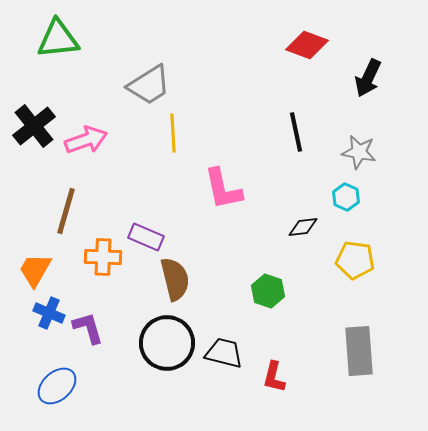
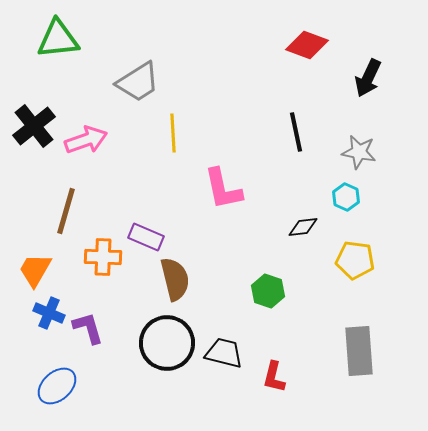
gray trapezoid: moved 11 px left, 3 px up
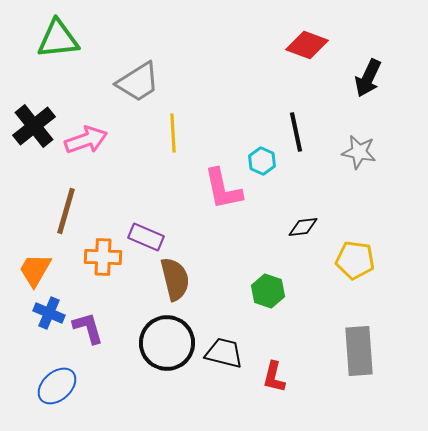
cyan hexagon: moved 84 px left, 36 px up
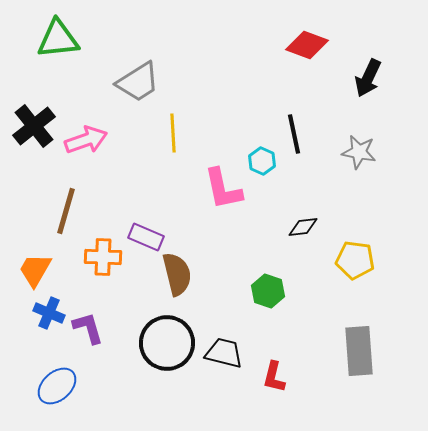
black line: moved 2 px left, 2 px down
brown semicircle: moved 2 px right, 5 px up
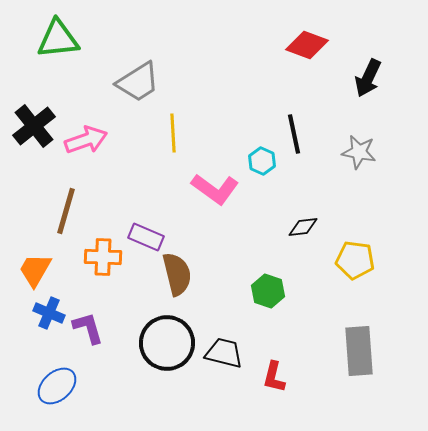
pink L-shape: moved 8 px left; rotated 42 degrees counterclockwise
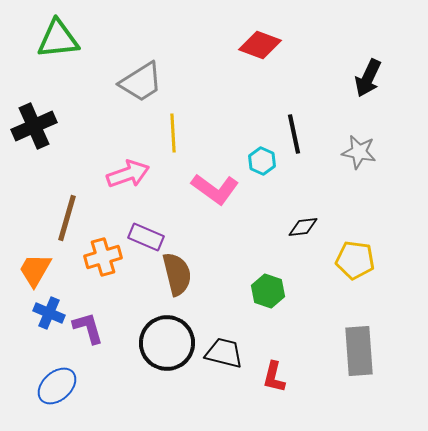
red diamond: moved 47 px left
gray trapezoid: moved 3 px right
black cross: rotated 15 degrees clockwise
pink arrow: moved 42 px right, 34 px down
brown line: moved 1 px right, 7 px down
orange cross: rotated 18 degrees counterclockwise
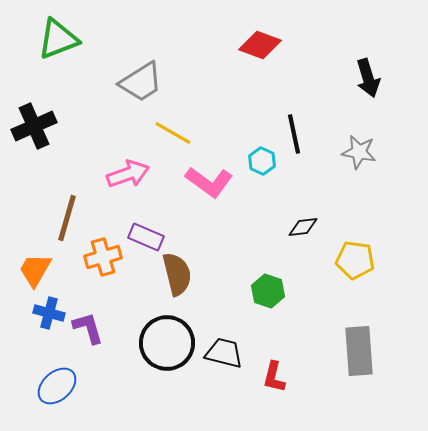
green triangle: rotated 15 degrees counterclockwise
black arrow: rotated 42 degrees counterclockwise
yellow line: rotated 57 degrees counterclockwise
pink L-shape: moved 6 px left, 7 px up
blue cross: rotated 8 degrees counterclockwise
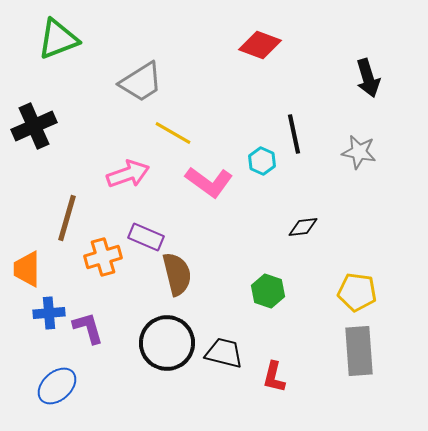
yellow pentagon: moved 2 px right, 32 px down
orange trapezoid: moved 8 px left, 1 px up; rotated 30 degrees counterclockwise
blue cross: rotated 20 degrees counterclockwise
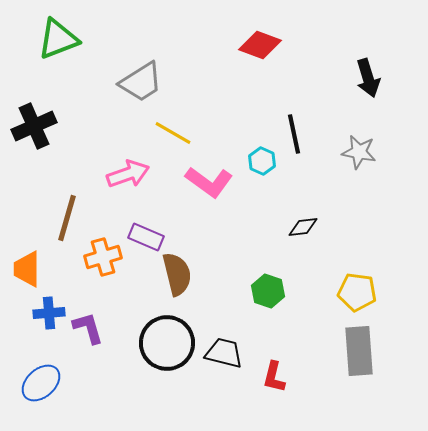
blue ellipse: moved 16 px left, 3 px up
